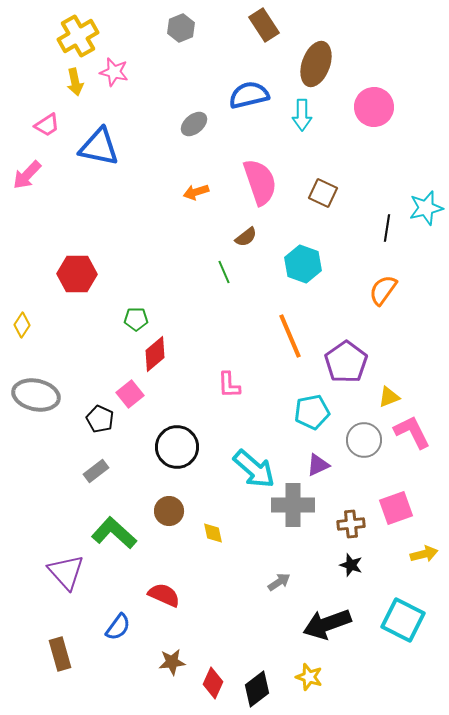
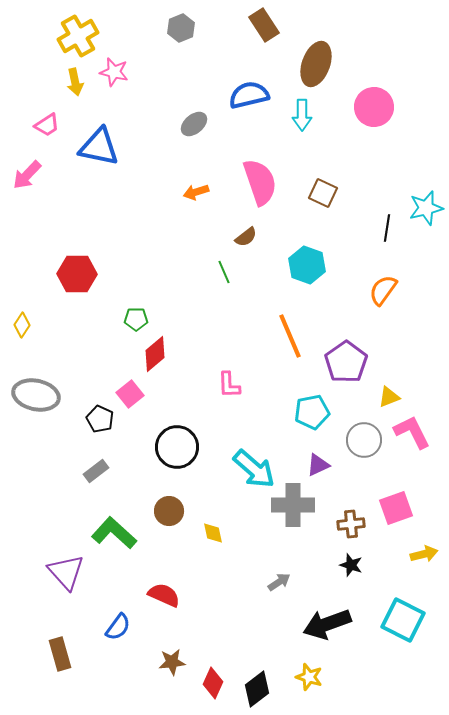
cyan hexagon at (303, 264): moved 4 px right, 1 px down
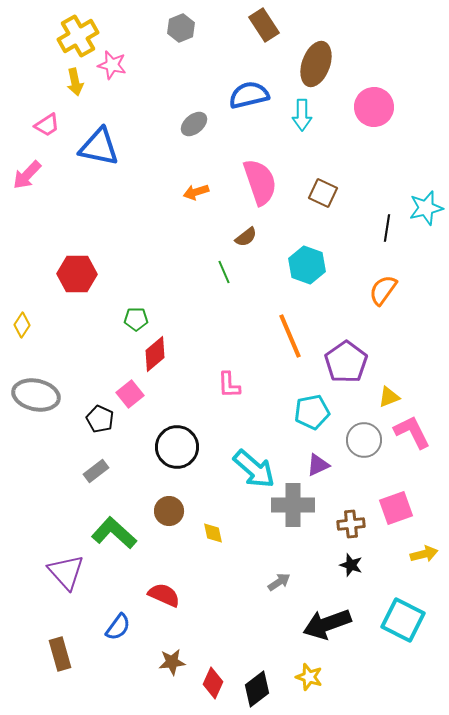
pink star at (114, 72): moved 2 px left, 7 px up
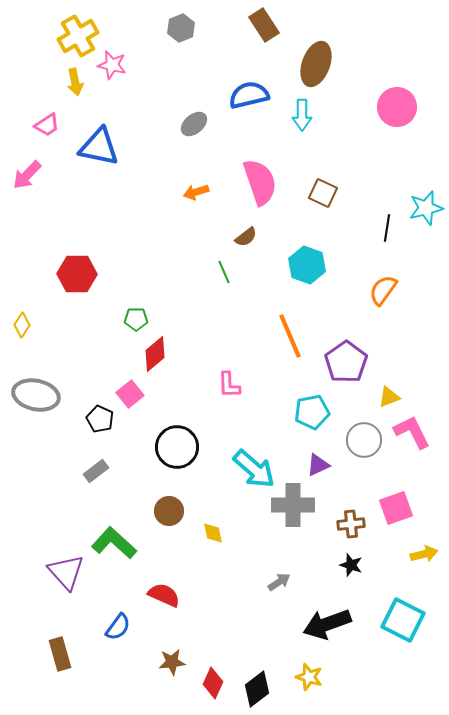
pink circle at (374, 107): moved 23 px right
green L-shape at (114, 533): moved 10 px down
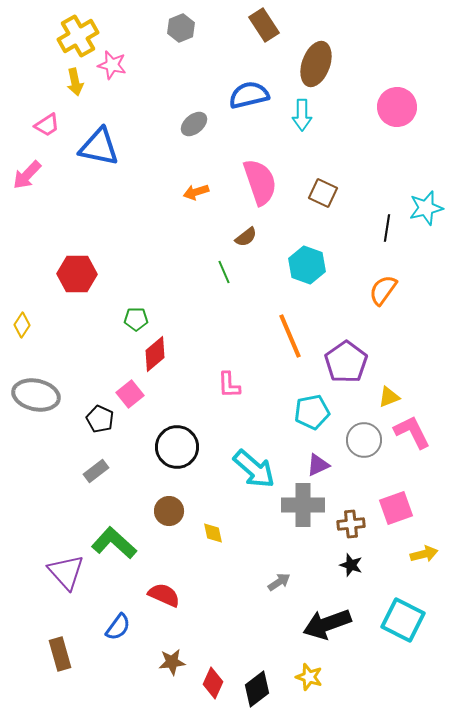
gray cross at (293, 505): moved 10 px right
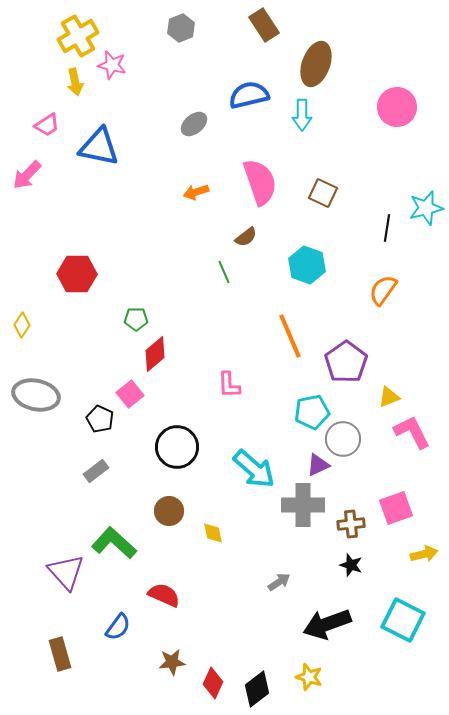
gray circle at (364, 440): moved 21 px left, 1 px up
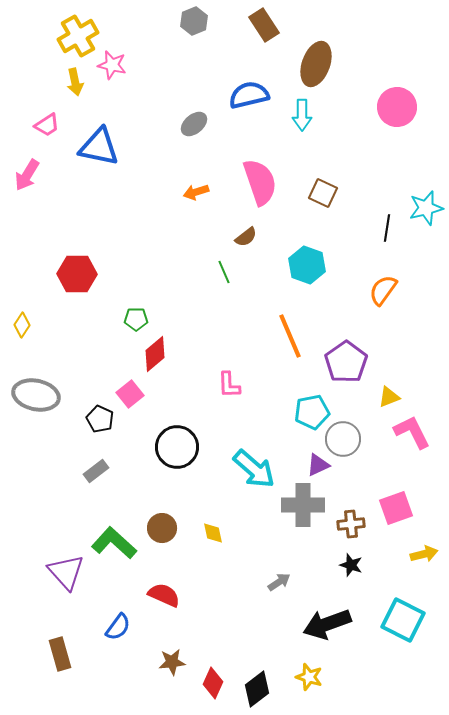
gray hexagon at (181, 28): moved 13 px right, 7 px up
pink arrow at (27, 175): rotated 12 degrees counterclockwise
brown circle at (169, 511): moved 7 px left, 17 px down
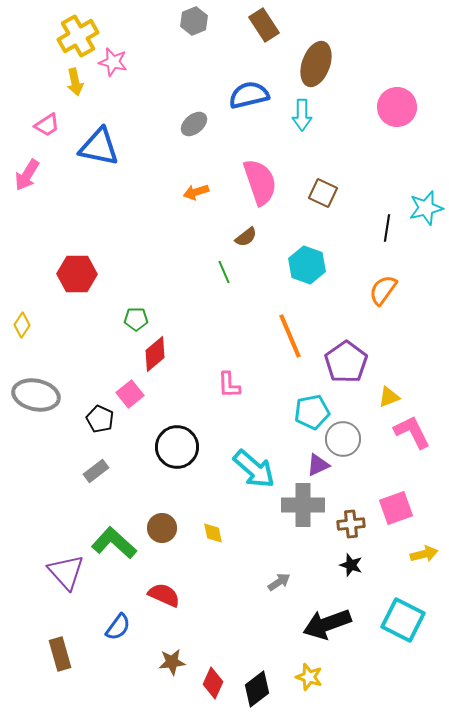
pink star at (112, 65): moved 1 px right, 3 px up
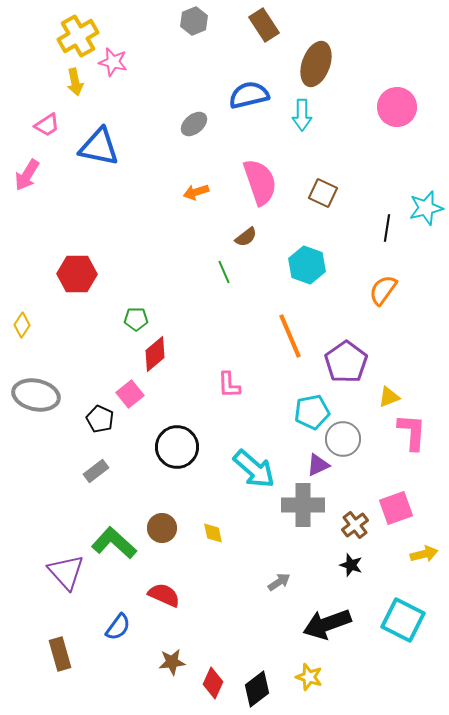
pink L-shape at (412, 432): rotated 30 degrees clockwise
brown cross at (351, 524): moved 4 px right, 1 px down; rotated 32 degrees counterclockwise
